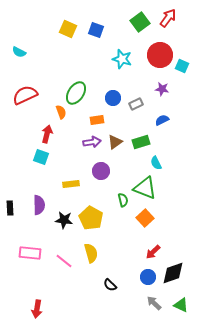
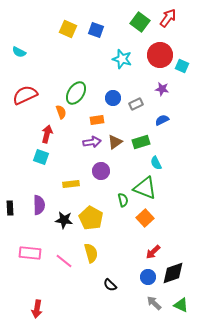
green square at (140, 22): rotated 18 degrees counterclockwise
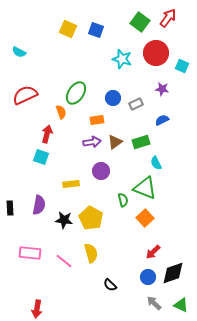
red circle at (160, 55): moved 4 px left, 2 px up
purple semicircle at (39, 205): rotated 12 degrees clockwise
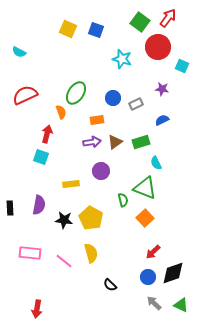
red circle at (156, 53): moved 2 px right, 6 px up
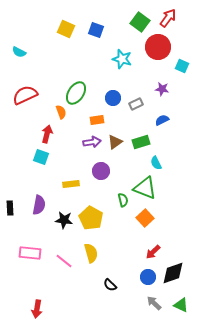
yellow square at (68, 29): moved 2 px left
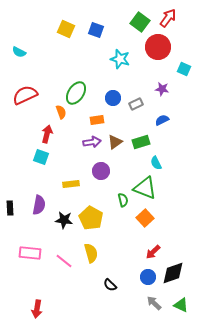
cyan star at (122, 59): moved 2 px left
cyan square at (182, 66): moved 2 px right, 3 px down
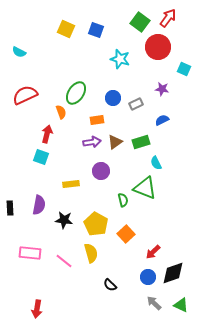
yellow pentagon at (91, 218): moved 5 px right, 6 px down
orange square at (145, 218): moved 19 px left, 16 px down
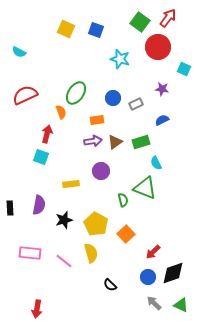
purple arrow at (92, 142): moved 1 px right, 1 px up
black star at (64, 220): rotated 24 degrees counterclockwise
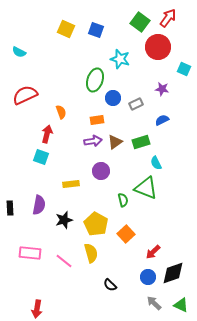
green ellipse at (76, 93): moved 19 px right, 13 px up; rotated 15 degrees counterclockwise
green triangle at (145, 188): moved 1 px right
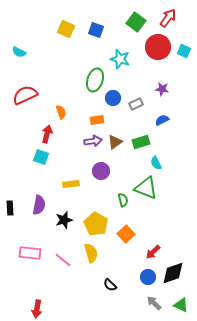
green square at (140, 22): moved 4 px left
cyan square at (184, 69): moved 18 px up
pink line at (64, 261): moved 1 px left, 1 px up
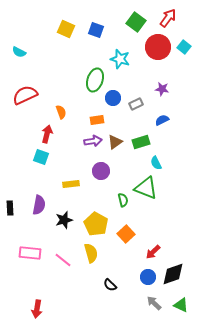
cyan square at (184, 51): moved 4 px up; rotated 16 degrees clockwise
black diamond at (173, 273): moved 1 px down
